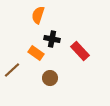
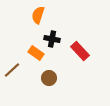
brown circle: moved 1 px left
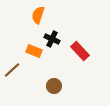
black cross: rotated 14 degrees clockwise
orange rectangle: moved 2 px left, 2 px up; rotated 14 degrees counterclockwise
brown circle: moved 5 px right, 8 px down
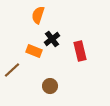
black cross: rotated 28 degrees clockwise
red rectangle: rotated 30 degrees clockwise
brown circle: moved 4 px left
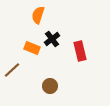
orange rectangle: moved 2 px left, 3 px up
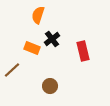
red rectangle: moved 3 px right
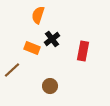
red rectangle: rotated 24 degrees clockwise
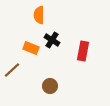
orange semicircle: moved 1 px right; rotated 18 degrees counterclockwise
black cross: moved 1 px down; rotated 21 degrees counterclockwise
orange rectangle: moved 1 px left
